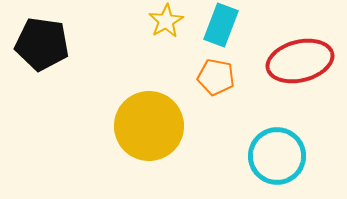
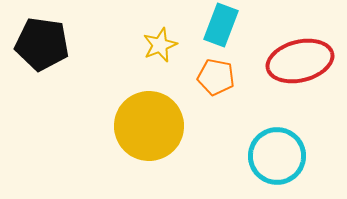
yellow star: moved 6 px left, 24 px down; rotated 8 degrees clockwise
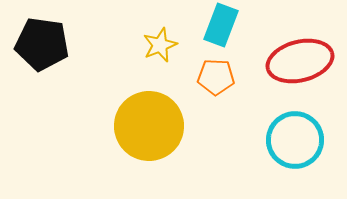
orange pentagon: rotated 9 degrees counterclockwise
cyan circle: moved 18 px right, 16 px up
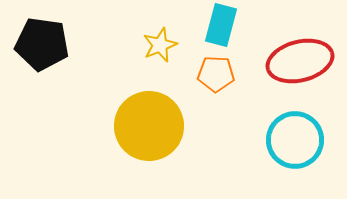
cyan rectangle: rotated 6 degrees counterclockwise
orange pentagon: moved 3 px up
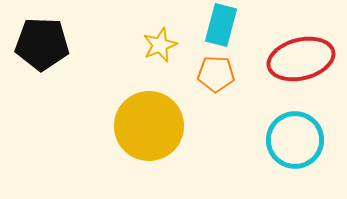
black pentagon: rotated 6 degrees counterclockwise
red ellipse: moved 1 px right, 2 px up
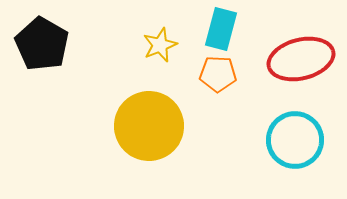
cyan rectangle: moved 4 px down
black pentagon: rotated 28 degrees clockwise
orange pentagon: moved 2 px right
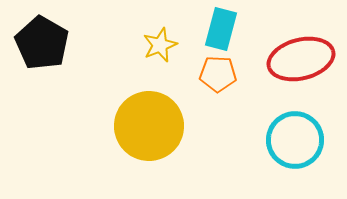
black pentagon: moved 1 px up
